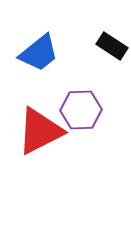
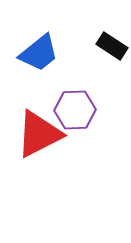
purple hexagon: moved 6 px left
red triangle: moved 1 px left, 3 px down
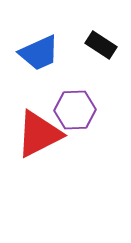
black rectangle: moved 11 px left, 1 px up
blue trapezoid: rotated 15 degrees clockwise
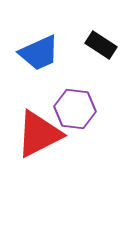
purple hexagon: moved 1 px up; rotated 9 degrees clockwise
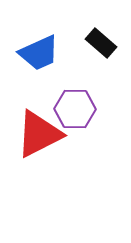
black rectangle: moved 2 px up; rotated 8 degrees clockwise
purple hexagon: rotated 6 degrees counterclockwise
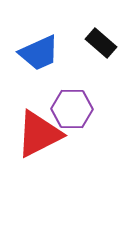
purple hexagon: moved 3 px left
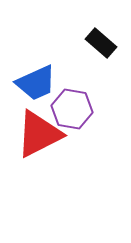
blue trapezoid: moved 3 px left, 30 px down
purple hexagon: rotated 9 degrees clockwise
